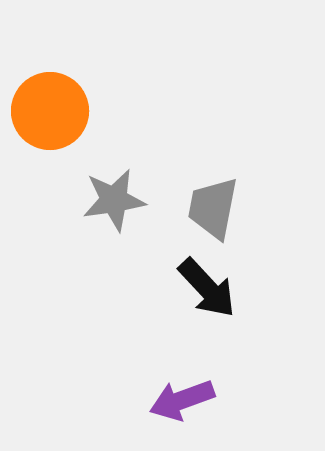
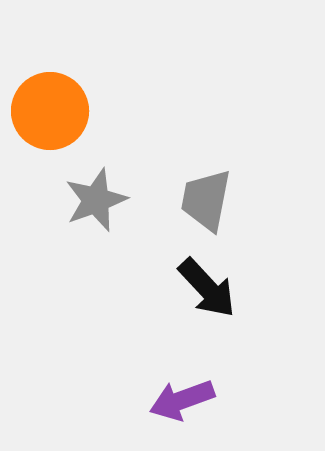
gray star: moved 18 px left; rotated 12 degrees counterclockwise
gray trapezoid: moved 7 px left, 8 px up
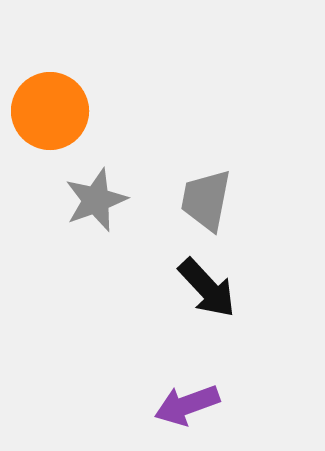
purple arrow: moved 5 px right, 5 px down
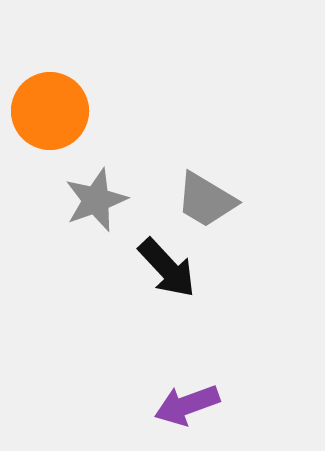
gray trapezoid: rotated 70 degrees counterclockwise
black arrow: moved 40 px left, 20 px up
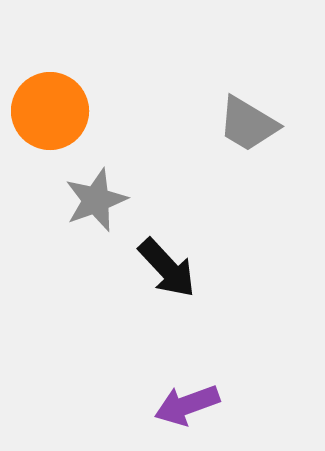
gray trapezoid: moved 42 px right, 76 px up
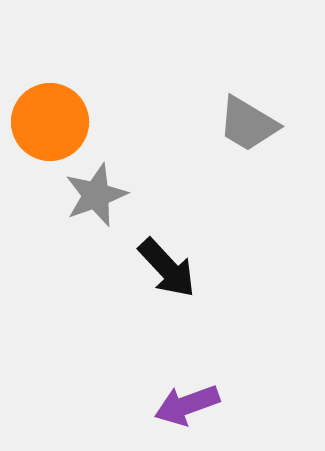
orange circle: moved 11 px down
gray star: moved 5 px up
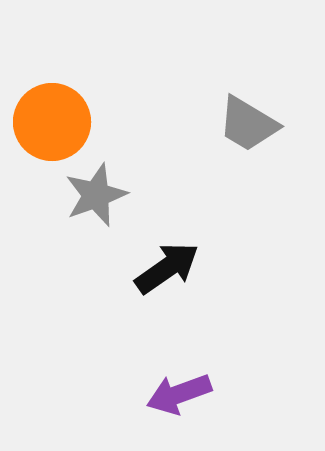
orange circle: moved 2 px right
black arrow: rotated 82 degrees counterclockwise
purple arrow: moved 8 px left, 11 px up
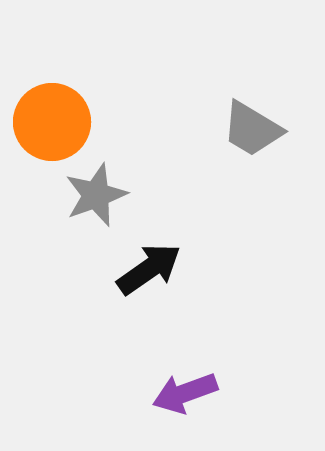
gray trapezoid: moved 4 px right, 5 px down
black arrow: moved 18 px left, 1 px down
purple arrow: moved 6 px right, 1 px up
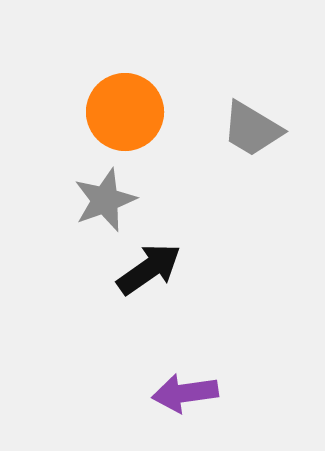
orange circle: moved 73 px right, 10 px up
gray star: moved 9 px right, 5 px down
purple arrow: rotated 12 degrees clockwise
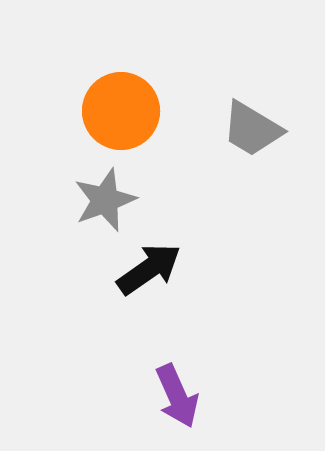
orange circle: moved 4 px left, 1 px up
purple arrow: moved 8 px left, 3 px down; rotated 106 degrees counterclockwise
